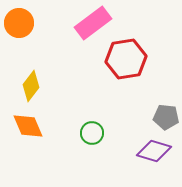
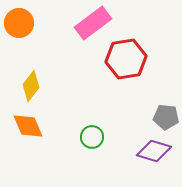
green circle: moved 4 px down
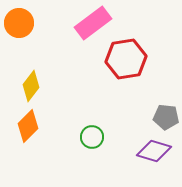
orange diamond: rotated 68 degrees clockwise
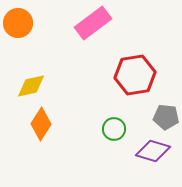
orange circle: moved 1 px left
red hexagon: moved 9 px right, 16 px down
yellow diamond: rotated 40 degrees clockwise
orange diamond: moved 13 px right, 2 px up; rotated 12 degrees counterclockwise
green circle: moved 22 px right, 8 px up
purple diamond: moved 1 px left
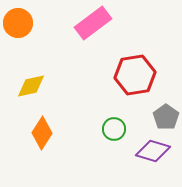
gray pentagon: rotated 30 degrees clockwise
orange diamond: moved 1 px right, 9 px down
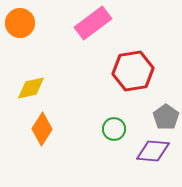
orange circle: moved 2 px right
red hexagon: moved 2 px left, 4 px up
yellow diamond: moved 2 px down
orange diamond: moved 4 px up
purple diamond: rotated 12 degrees counterclockwise
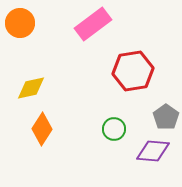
pink rectangle: moved 1 px down
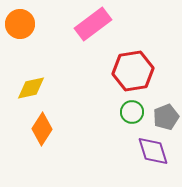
orange circle: moved 1 px down
gray pentagon: rotated 15 degrees clockwise
green circle: moved 18 px right, 17 px up
purple diamond: rotated 68 degrees clockwise
